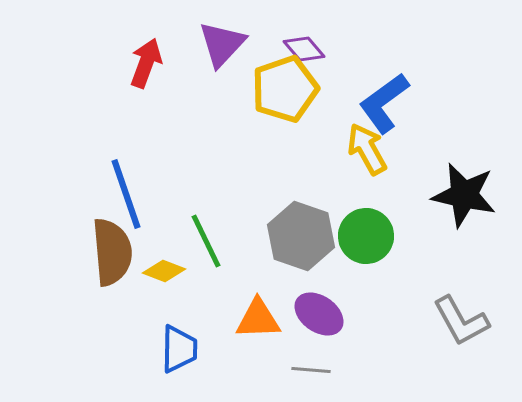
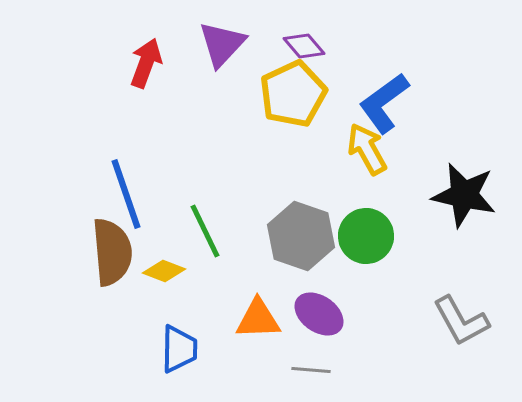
purple diamond: moved 3 px up
yellow pentagon: moved 8 px right, 5 px down; rotated 6 degrees counterclockwise
green line: moved 1 px left, 10 px up
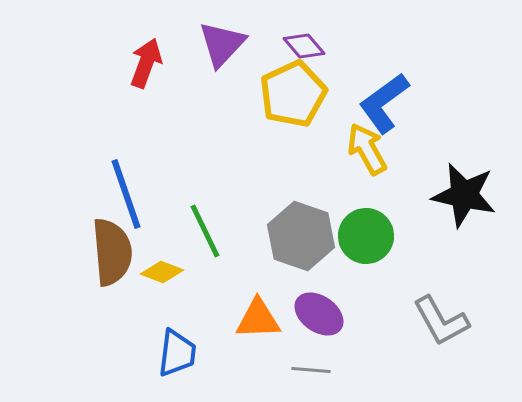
yellow diamond: moved 2 px left, 1 px down
gray L-shape: moved 20 px left
blue trapezoid: moved 2 px left, 4 px down; rotated 6 degrees clockwise
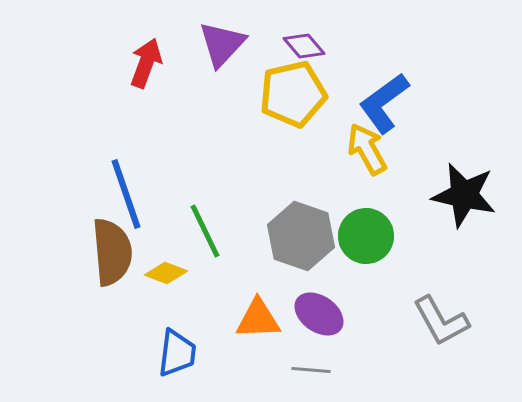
yellow pentagon: rotated 12 degrees clockwise
yellow diamond: moved 4 px right, 1 px down
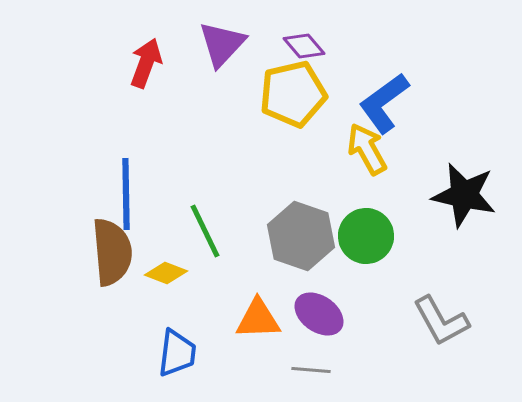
blue line: rotated 18 degrees clockwise
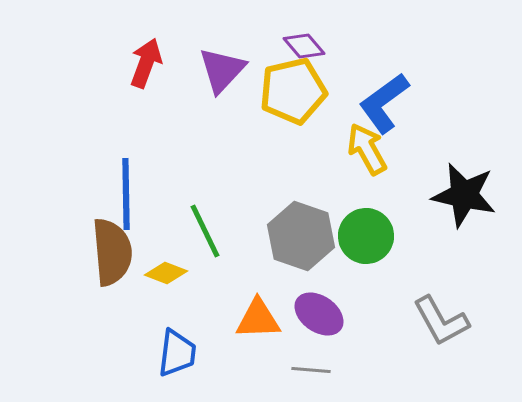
purple triangle: moved 26 px down
yellow pentagon: moved 3 px up
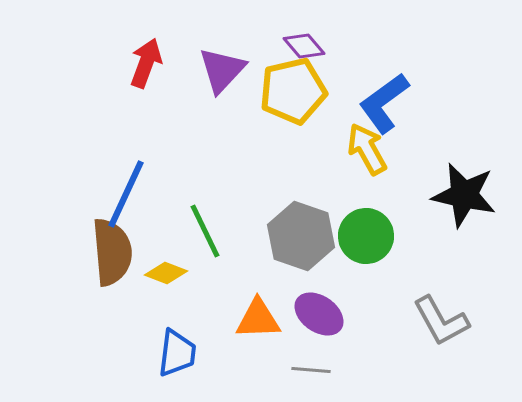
blue line: rotated 26 degrees clockwise
